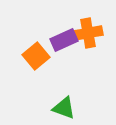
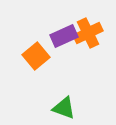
orange cross: rotated 16 degrees counterclockwise
purple rectangle: moved 4 px up
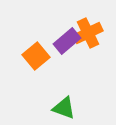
purple rectangle: moved 3 px right, 5 px down; rotated 16 degrees counterclockwise
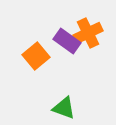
purple rectangle: rotated 76 degrees clockwise
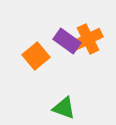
orange cross: moved 6 px down
